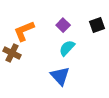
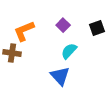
black square: moved 3 px down
cyan semicircle: moved 2 px right, 3 px down
brown cross: rotated 18 degrees counterclockwise
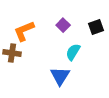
black square: moved 1 px left, 1 px up
cyan semicircle: moved 4 px right, 1 px down; rotated 12 degrees counterclockwise
blue triangle: rotated 15 degrees clockwise
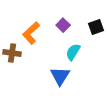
orange L-shape: moved 7 px right, 2 px down; rotated 20 degrees counterclockwise
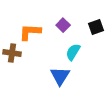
orange L-shape: moved 1 px left, 1 px up; rotated 45 degrees clockwise
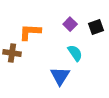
purple square: moved 7 px right, 1 px up
cyan semicircle: moved 2 px right, 1 px down; rotated 114 degrees clockwise
